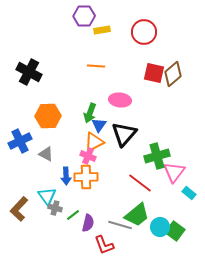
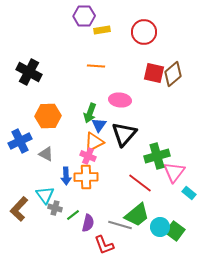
cyan triangle: moved 2 px left, 1 px up
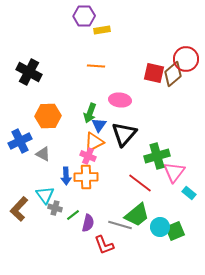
red circle: moved 42 px right, 27 px down
gray triangle: moved 3 px left
green square: rotated 30 degrees clockwise
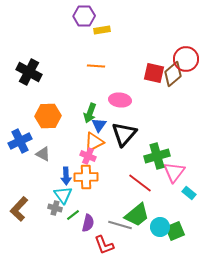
cyan triangle: moved 18 px right
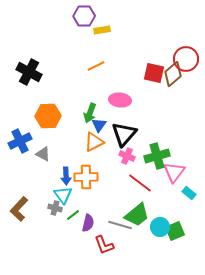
orange line: rotated 30 degrees counterclockwise
pink cross: moved 39 px right
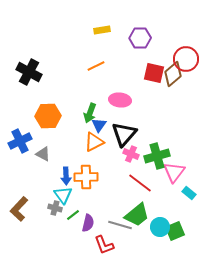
purple hexagon: moved 56 px right, 22 px down
pink cross: moved 4 px right, 2 px up
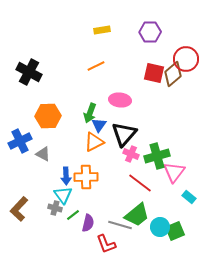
purple hexagon: moved 10 px right, 6 px up
cyan rectangle: moved 4 px down
red L-shape: moved 2 px right, 1 px up
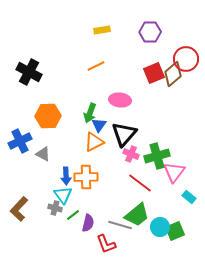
red square: rotated 35 degrees counterclockwise
